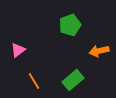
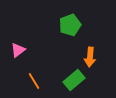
orange arrow: moved 9 px left, 6 px down; rotated 72 degrees counterclockwise
green rectangle: moved 1 px right
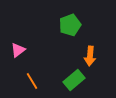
orange arrow: moved 1 px up
orange line: moved 2 px left
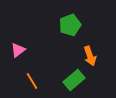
orange arrow: rotated 24 degrees counterclockwise
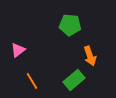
green pentagon: rotated 25 degrees clockwise
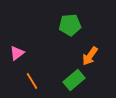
green pentagon: rotated 10 degrees counterclockwise
pink triangle: moved 1 px left, 3 px down
orange arrow: rotated 54 degrees clockwise
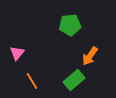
pink triangle: rotated 14 degrees counterclockwise
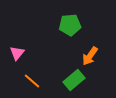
orange line: rotated 18 degrees counterclockwise
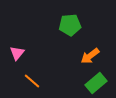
orange arrow: rotated 18 degrees clockwise
green rectangle: moved 22 px right, 3 px down
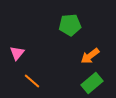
green rectangle: moved 4 px left
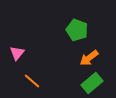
green pentagon: moved 7 px right, 5 px down; rotated 25 degrees clockwise
orange arrow: moved 1 px left, 2 px down
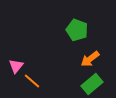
pink triangle: moved 1 px left, 13 px down
orange arrow: moved 1 px right, 1 px down
green rectangle: moved 1 px down
